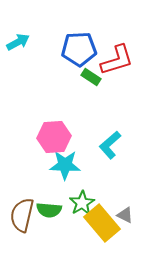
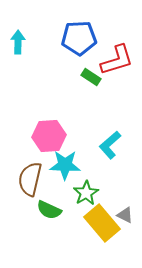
cyan arrow: rotated 60 degrees counterclockwise
blue pentagon: moved 11 px up
pink hexagon: moved 5 px left, 1 px up
green star: moved 4 px right, 10 px up
green semicircle: rotated 20 degrees clockwise
brown semicircle: moved 8 px right, 36 px up
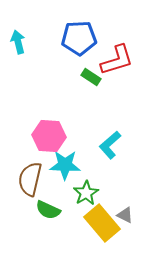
cyan arrow: rotated 15 degrees counterclockwise
pink hexagon: rotated 8 degrees clockwise
green semicircle: moved 1 px left
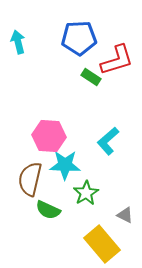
cyan L-shape: moved 2 px left, 4 px up
yellow rectangle: moved 21 px down
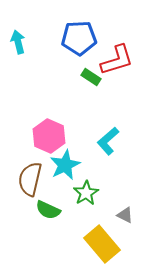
pink hexagon: rotated 20 degrees clockwise
cyan star: rotated 28 degrees counterclockwise
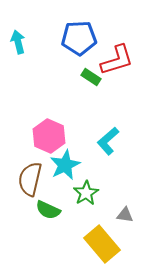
gray triangle: rotated 18 degrees counterclockwise
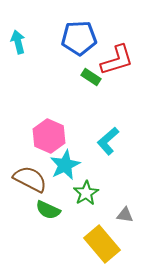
brown semicircle: rotated 104 degrees clockwise
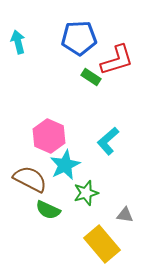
green star: rotated 15 degrees clockwise
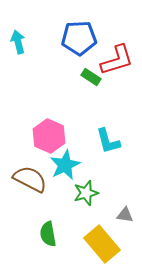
cyan L-shape: rotated 64 degrees counterclockwise
green semicircle: moved 24 px down; rotated 55 degrees clockwise
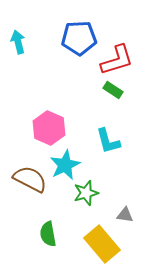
green rectangle: moved 22 px right, 13 px down
pink hexagon: moved 8 px up
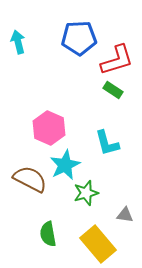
cyan L-shape: moved 1 px left, 2 px down
yellow rectangle: moved 4 px left
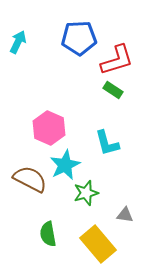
cyan arrow: rotated 40 degrees clockwise
